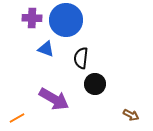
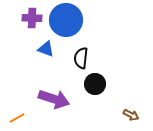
purple arrow: rotated 12 degrees counterclockwise
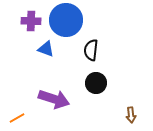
purple cross: moved 1 px left, 3 px down
black semicircle: moved 10 px right, 8 px up
black circle: moved 1 px right, 1 px up
brown arrow: rotated 56 degrees clockwise
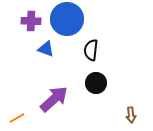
blue circle: moved 1 px right, 1 px up
purple arrow: rotated 60 degrees counterclockwise
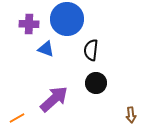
purple cross: moved 2 px left, 3 px down
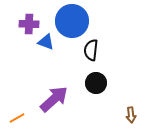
blue circle: moved 5 px right, 2 px down
blue triangle: moved 7 px up
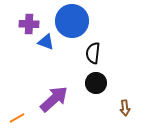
black semicircle: moved 2 px right, 3 px down
brown arrow: moved 6 px left, 7 px up
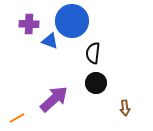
blue triangle: moved 4 px right, 1 px up
